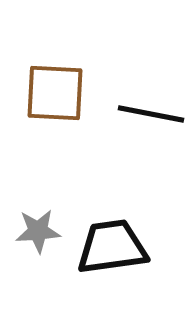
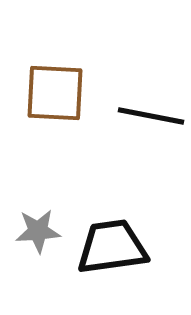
black line: moved 2 px down
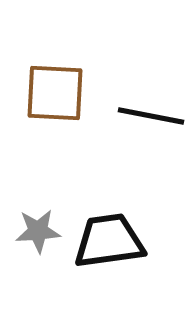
black trapezoid: moved 3 px left, 6 px up
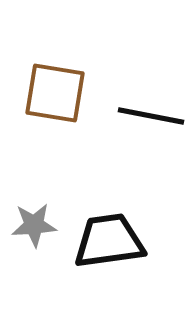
brown square: rotated 6 degrees clockwise
gray star: moved 4 px left, 6 px up
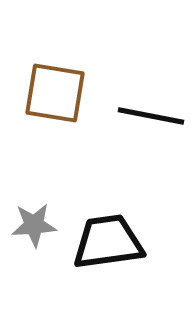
black trapezoid: moved 1 px left, 1 px down
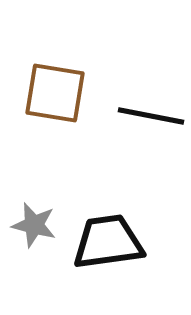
gray star: rotated 18 degrees clockwise
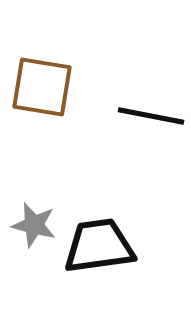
brown square: moved 13 px left, 6 px up
black trapezoid: moved 9 px left, 4 px down
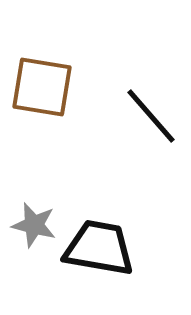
black line: rotated 38 degrees clockwise
black trapezoid: moved 2 px down; rotated 18 degrees clockwise
